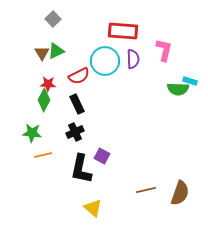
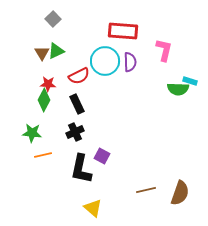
purple semicircle: moved 3 px left, 3 px down
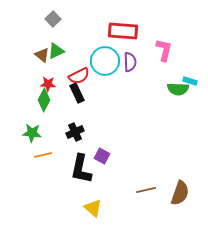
brown triangle: moved 2 px down; rotated 21 degrees counterclockwise
black rectangle: moved 11 px up
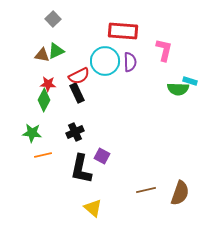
brown triangle: rotated 28 degrees counterclockwise
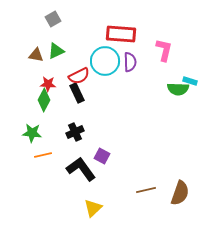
gray square: rotated 14 degrees clockwise
red rectangle: moved 2 px left, 3 px down
brown triangle: moved 6 px left
black L-shape: rotated 132 degrees clockwise
yellow triangle: rotated 36 degrees clockwise
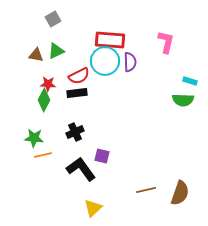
red rectangle: moved 11 px left, 6 px down
pink L-shape: moved 2 px right, 8 px up
green semicircle: moved 5 px right, 11 px down
black rectangle: rotated 72 degrees counterclockwise
green star: moved 2 px right, 5 px down
purple square: rotated 14 degrees counterclockwise
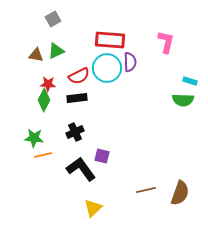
cyan circle: moved 2 px right, 7 px down
black rectangle: moved 5 px down
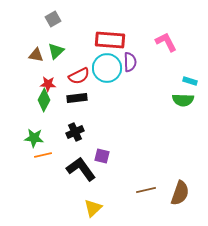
pink L-shape: rotated 40 degrees counterclockwise
green triangle: rotated 18 degrees counterclockwise
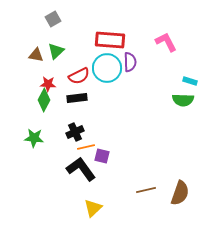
orange line: moved 43 px right, 8 px up
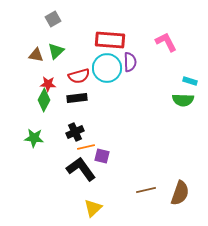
red semicircle: rotated 10 degrees clockwise
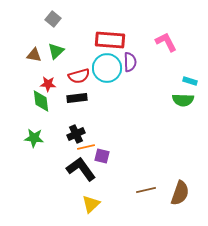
gray square: rotated 21 degrees counterclockwise
brown triangle: moved 2 px left
green diamond: moved 3 px left, 1 px down; rotated 35 degrees counterclockwise
black cross: moved 1 px right, 2 px down
yellow triangle: moved 2 px left, 4 px up
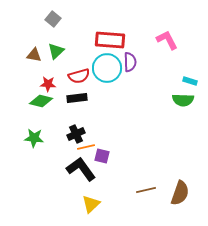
pink L-shape: moved 1 px right, 2 px up
green diamond: rotated 70 degrees counterclockwise
